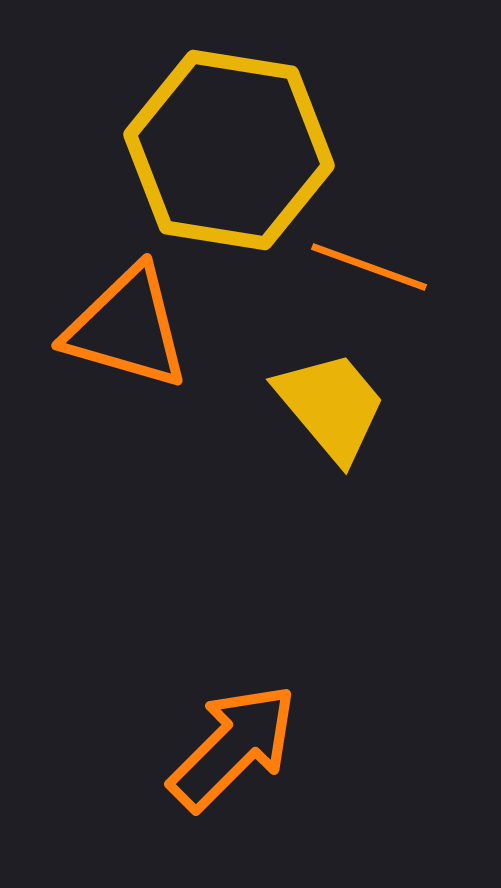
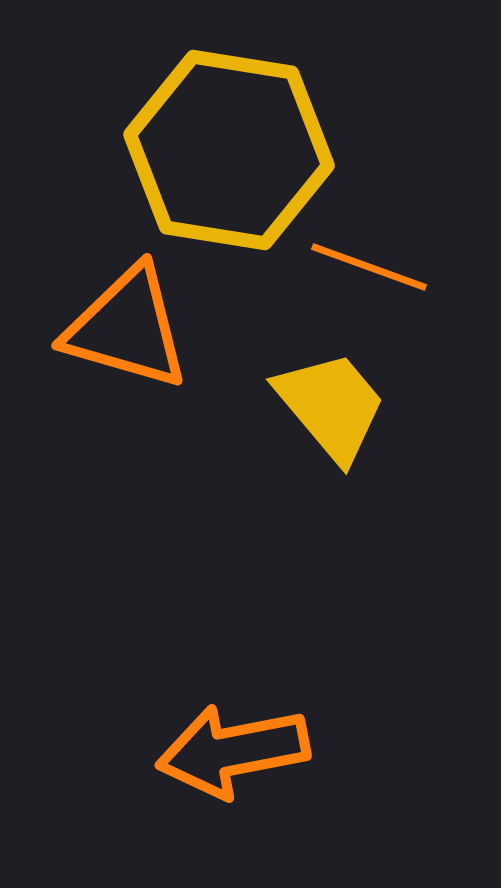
orange arrow: moved 4 px down; rotated 146 degrees counterclockwise
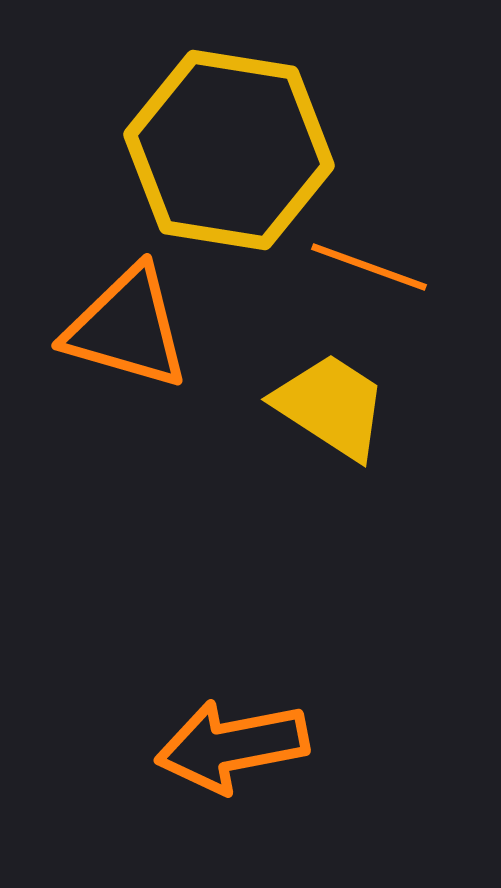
yellow trapezoid: rotated 17 degrees counterclockwise
orange arrow: moved 1 px left, 5 px up
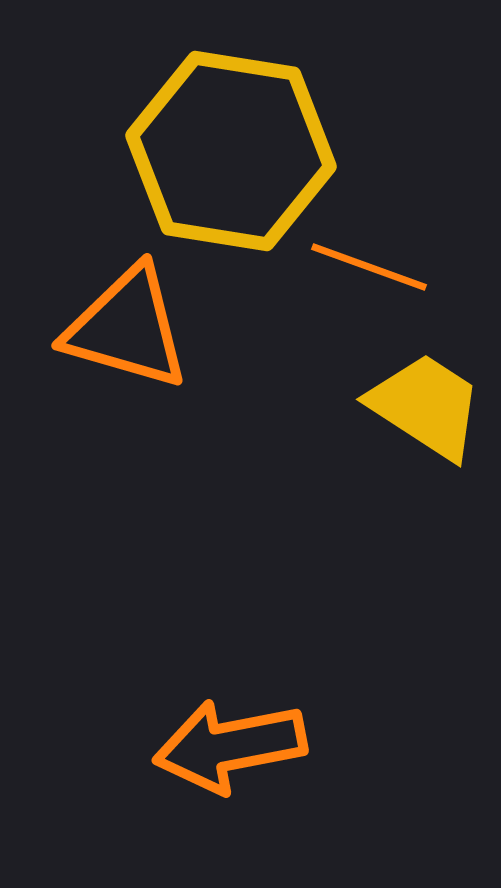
yellow hexagon: moved 2 px right, 1 px down
yellow trapezoid: moved 95 px right
orange arrow: moved 2 px left
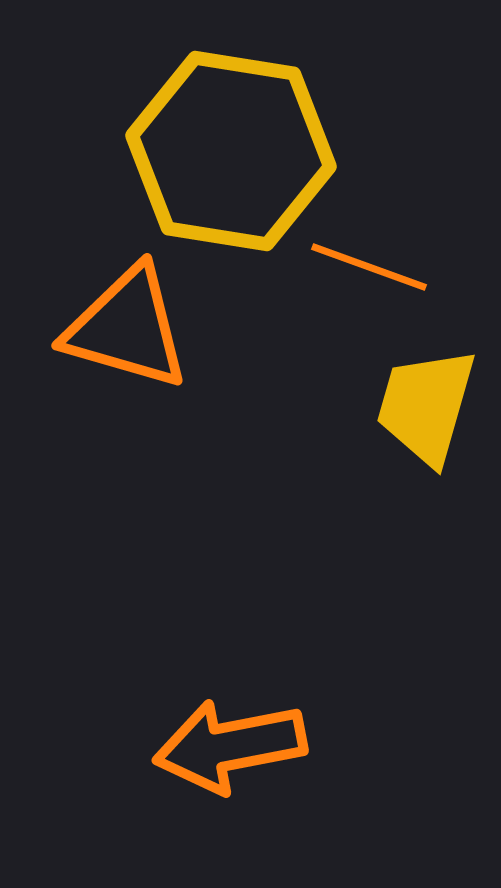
yellow trapezoid: rotated 107 degrees counterclockwise
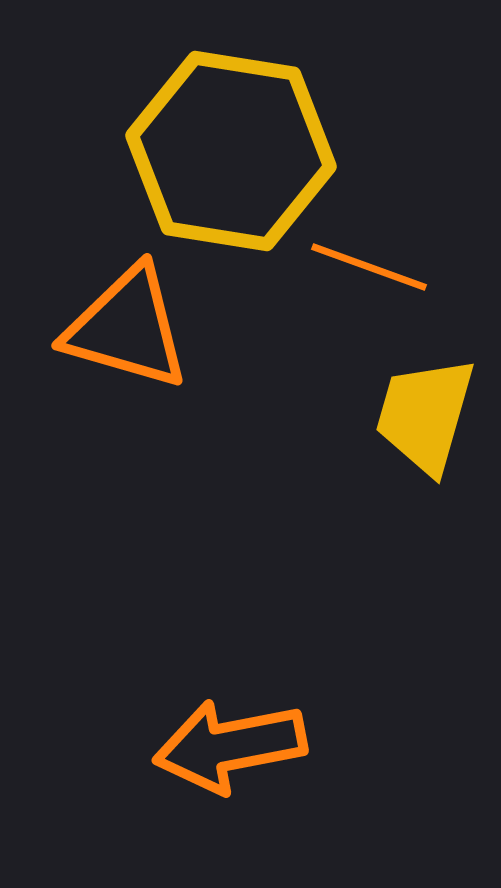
yellow trapezoid: moved 1 px left, 9 px down
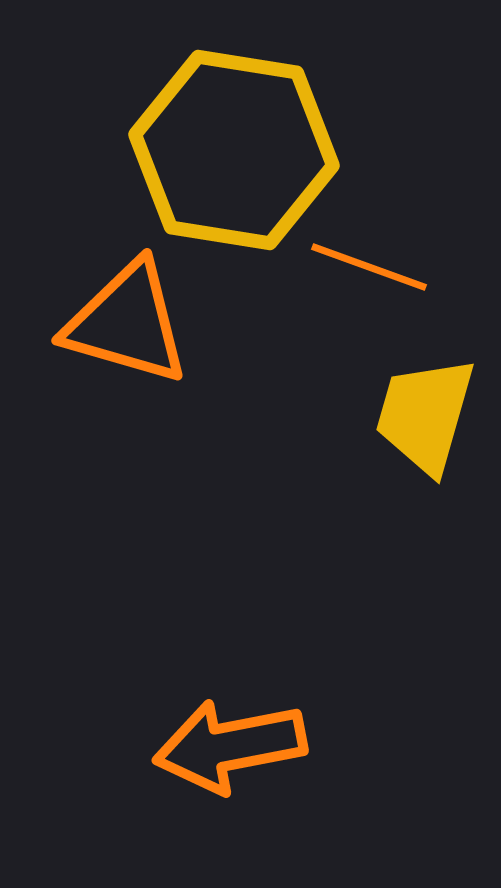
yellow hexagon: moved 3 px right, 1 px up
orange triangle: moved 5 px up
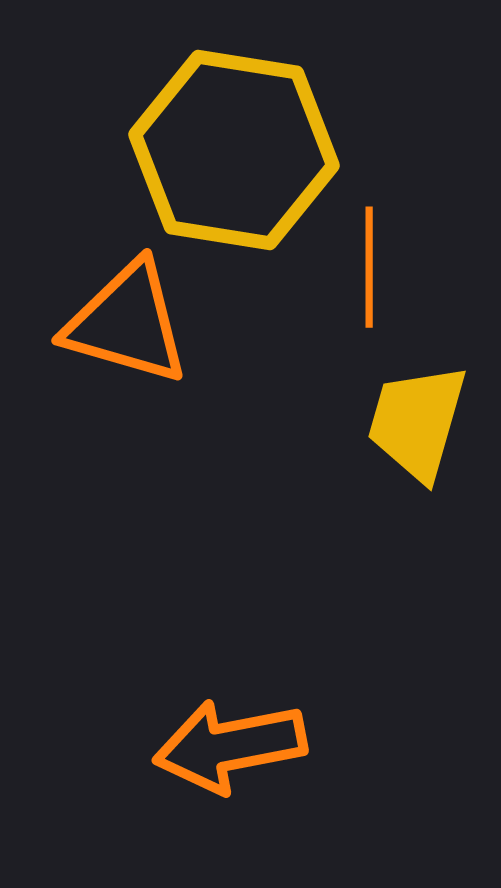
orange line: rotated 70 degrees clockwise
yellow trapezoid: moved 8 px left, 7 px down
